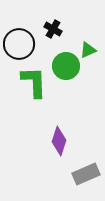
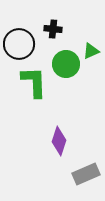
black cross: rotated 24 degrees counterclockwise
green triangle: moved 3 px right, 1 px down
green circle: moved 2 px up
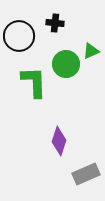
black cross: moved 2 px right, 6 px up
black circle: moved 8 px up
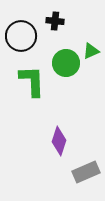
black cross: moved 2 px up
black circle: moved 2 px right
green circle: moved 1 px up
green L-shape: moved 2 px left, 1 px up
gray rectangle: moved 2 px up
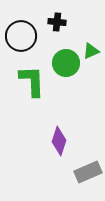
black cross: moved 2 px right, 1 px down
gray rectangle: moved 2 px right
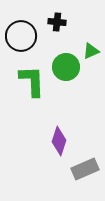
green circle: moved 4 px down
gray rectangle: moved 3 px left, 3 px up
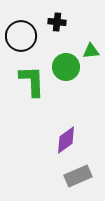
green triangle: rotated 18 degrees clockwise
purple diamond: moved 7 px right, 1 px up; rotated 36 degrees clockwise
gray rectangle: moved 7 px left, 7 px down
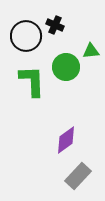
black cross: moved 2 px left, 3 px down; rotated 18 degrees clockwise
black circle: moved 5 px right
gray rectangle: rotated 24 degrees counterclockwise
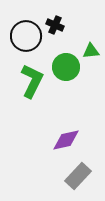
green L-shape: rotated 28 degrees clockwise
purple diamond: rotated 24 degrees clockwise
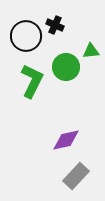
gray rectangle: moved 2 px left
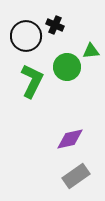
green circle: moved 1 px right
purple diamond: moved 4 px right, 1 px up
gray rectangle: rotated 12 degrees clockwise
